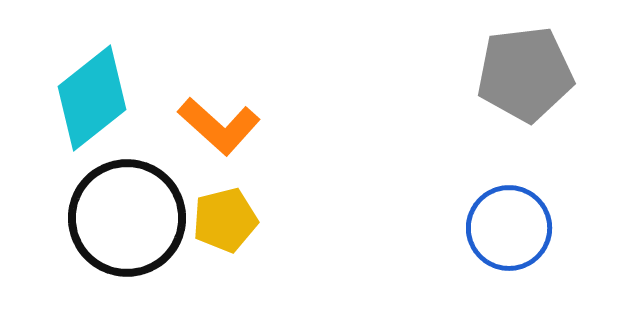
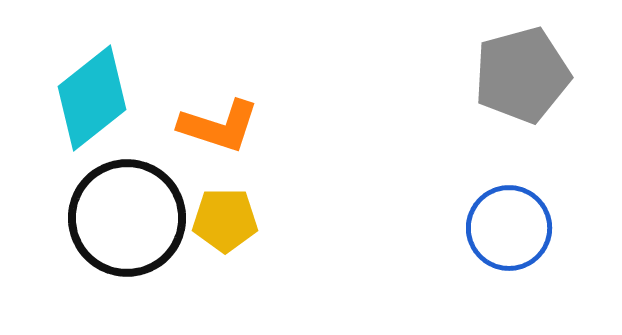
gray pentagon: moved 3 px left, 1 px down; rotated 8 degrees counterclockwise
orange L-shape: rotated 24 degrees counterclockwise
yellow pentagon: rotated 14 degrees clockwise
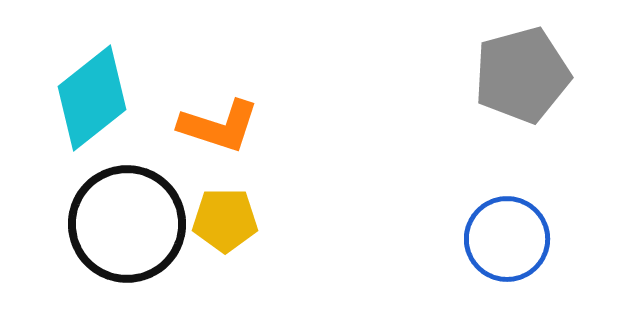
black circle: moved 6 px down
blue circle: moved 2 px left, 11 px down
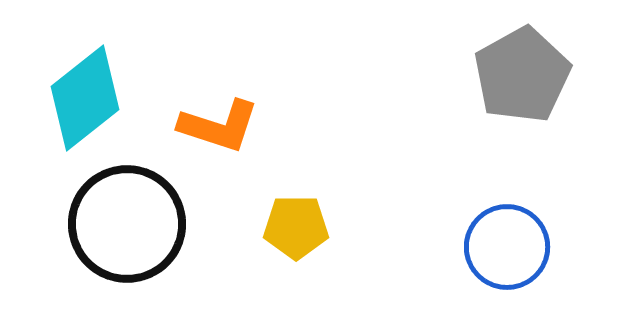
gray pentagon: rotated 14 degrees counterclockwise
cyan diamond: moved 7 px left
yellow pentagon: moved 71 px right, 7 px down
blue circle: moved 8 px down
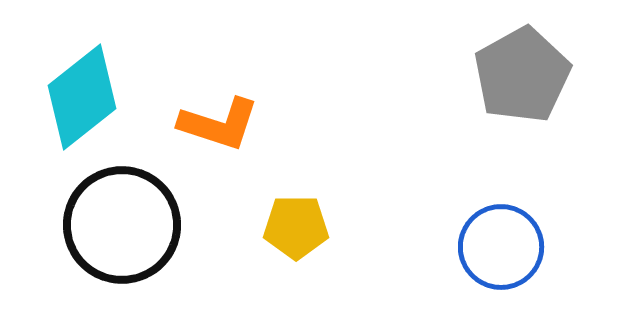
cyan diamond: moved 3 px left, 1 px up
orange L-shape: moved 2 px up
black circle: moved 5 px left, 1 px down
blue circle: moved 6 px left
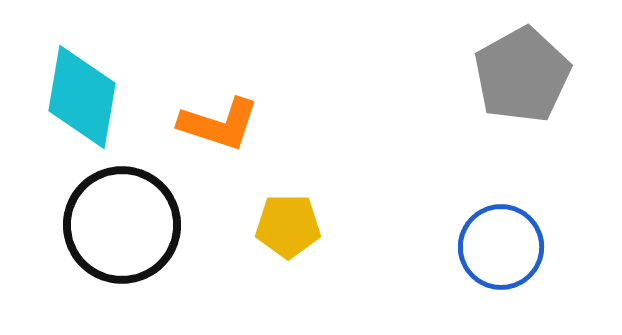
cyan diamond: rotated 42 degrees counterclockwise
yellow pentagon: moved 8 px left, 1 px up
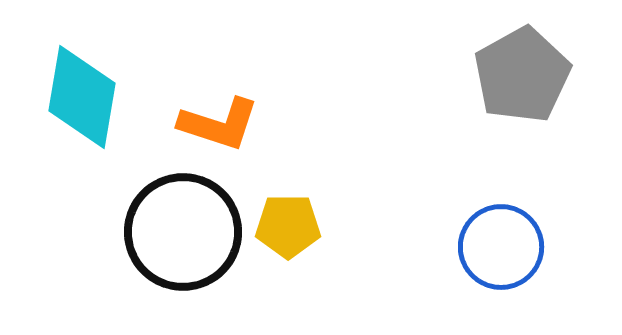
black circle: moved 61 px right, 7 px down
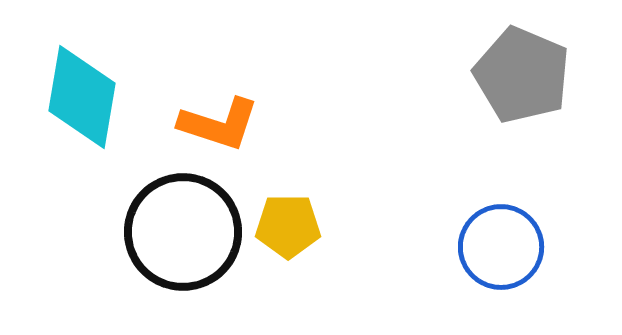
gray pentagon: rotated 20 degrees counterclockwise
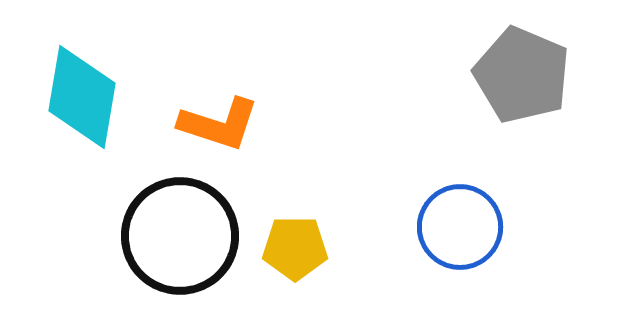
yellow pentagon: moved 7 px right, 22 px down
black circle: moved 3 px left, 4 px down
blue circle: moved 41 px left, 20 px up
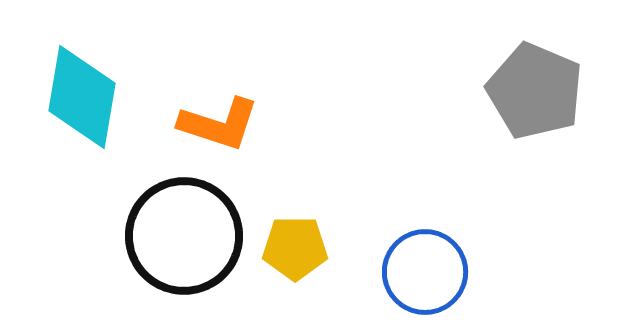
gray pentagon: moved 13 px right, 16 px down
blue circle: moved 35 px left, 45 px down
black circle: moved 4 px right
